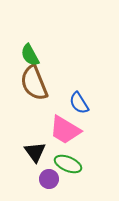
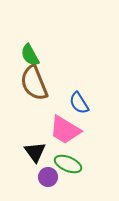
purple circle: moved 1 px left, 2 px up
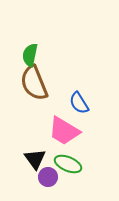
green semicircle: rotated 40 degrees clockwise
pink trapezoid: moved 1 px left, 1 px down
black triangle: moved 7 px down
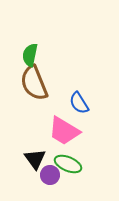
purple circle: moved 2 px right, 2 px up
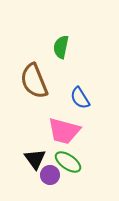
green semicircle: moved 31 px right, 8 px up
brown semicircle: moved 2 px up
blue semicircle: moved 1 px right, 5 px up
pink trapezoid: rotated 16 degrees counterclockwise
green ellipse: moved 2 px up; rotated 12 degrees clockwise
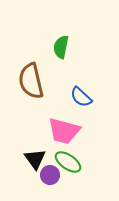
brown semicircle: moved 3 px left; rotated 9 degrees clockwise
blue semicircle: moved 1 px right, 1 px up; rotated 15 degrees counterclockwise
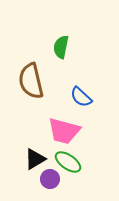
black triangle: rotated 35 degrees clockwise
purple circle: moved 4 px down
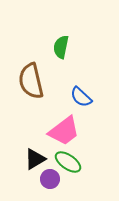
pink trapezoid: rotated 52 degrees counterclockwise
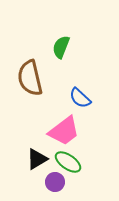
green semicircle: rotated 10 degrees clockwise
brown semicircle: moved 1 px left, 3 px up
blue semicircle: moved 1 px left, 1 px down
black triangle: moved 2 px right
purple circle: moved 5 px right, 3 px down
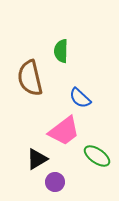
green semicircle: moved 4 px down; rotated 20 degrees counterclockwise
green ellipse: moved 29 px right, 6 px up
